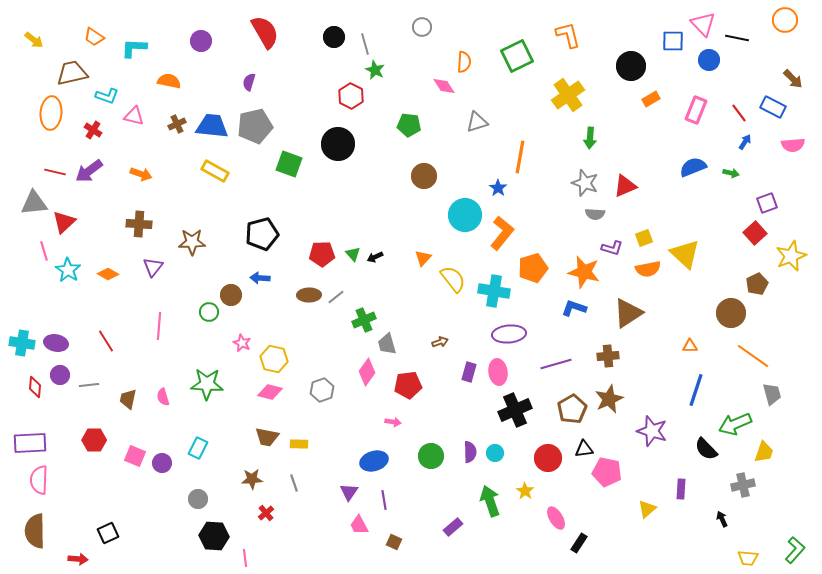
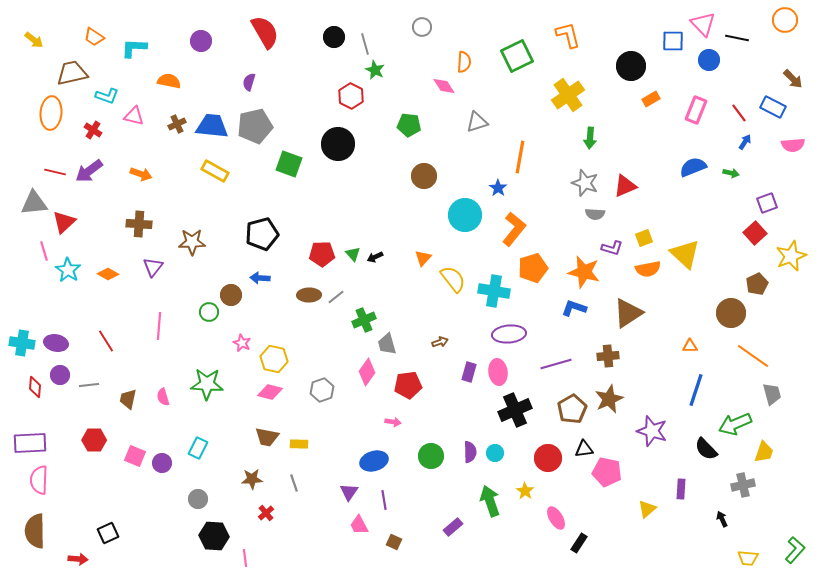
orange L-shape at (502, 233): moved 12 px right, 4 px up
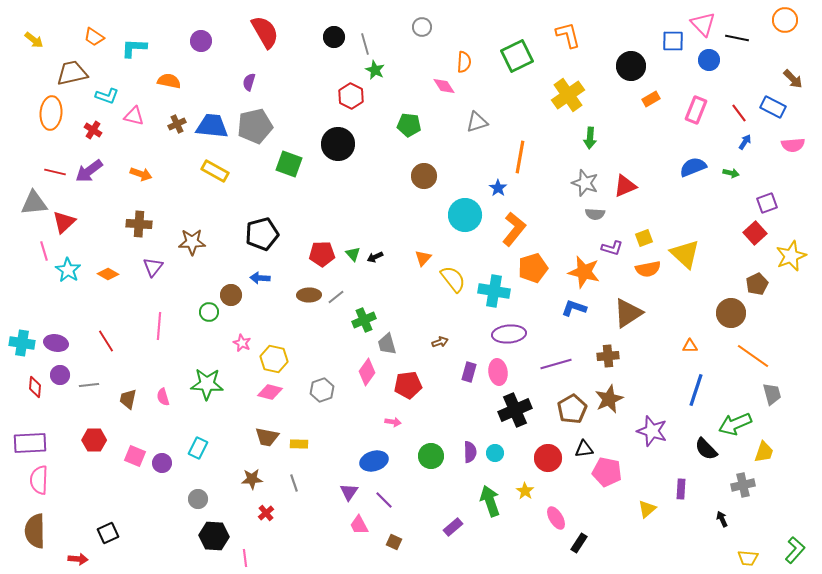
purple line at (384, 500): rotated 36 degrees counterclockwise
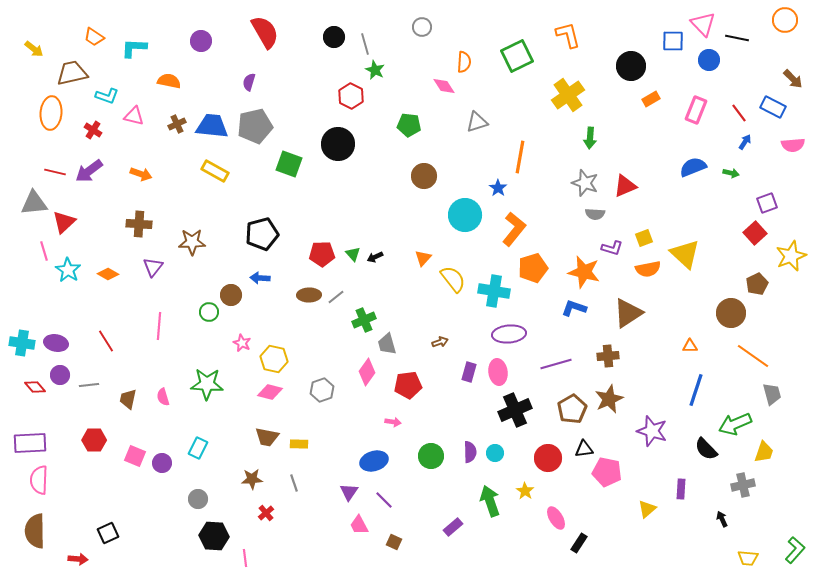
yellow arrow at (34, 40): moved 9 px down
red diamond at (35, 387): rotated 45 degrees counterclockwise
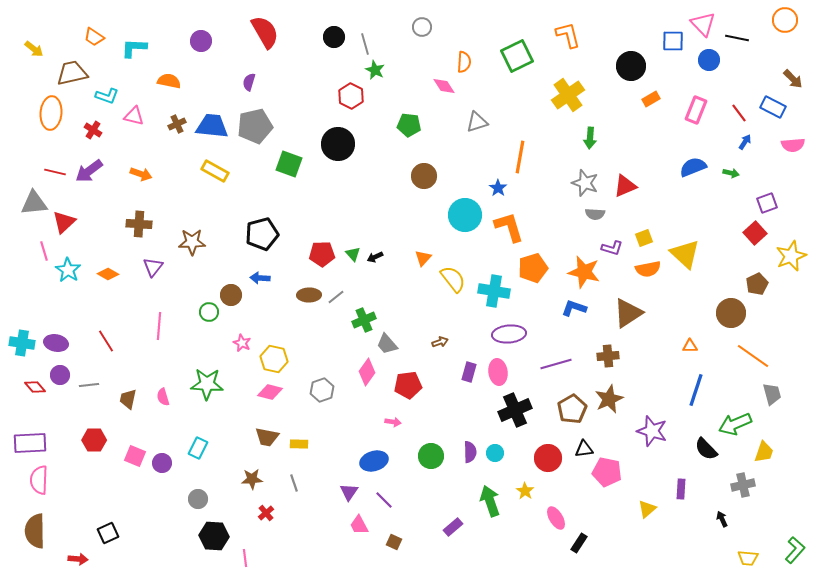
orange L-shape at (514, 229): moved 5 px left, 2 px up; rotated 56 degrees counterclockwise
gray trapezoid at (387, 344): rotated 25 degrees counterclockwise
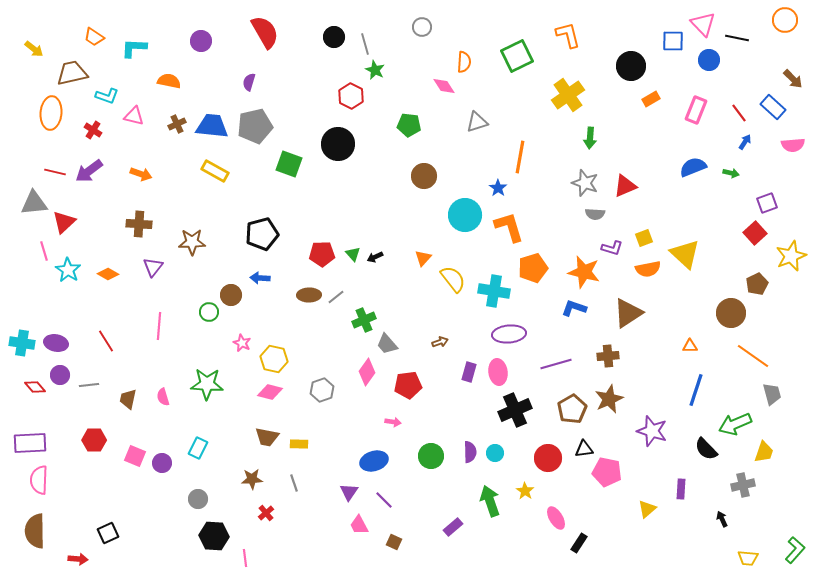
blue rectangle at (773, 107): rotated 15 degrees clockwise
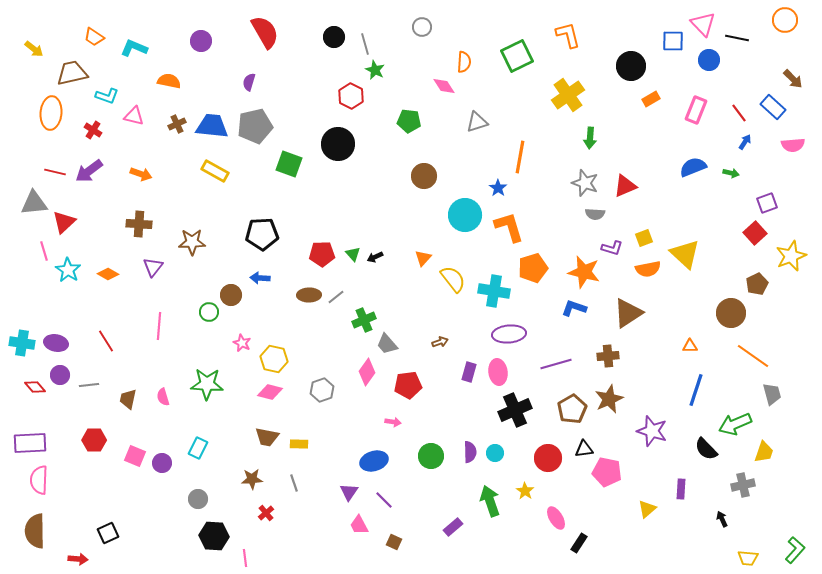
cyan L-shape at (134, 48): rotated 20 degrees clockwise
green pentagon at (409, 125): moved 4 px up
black pentagon at (262, 234): rotated 12 degrees clockwise
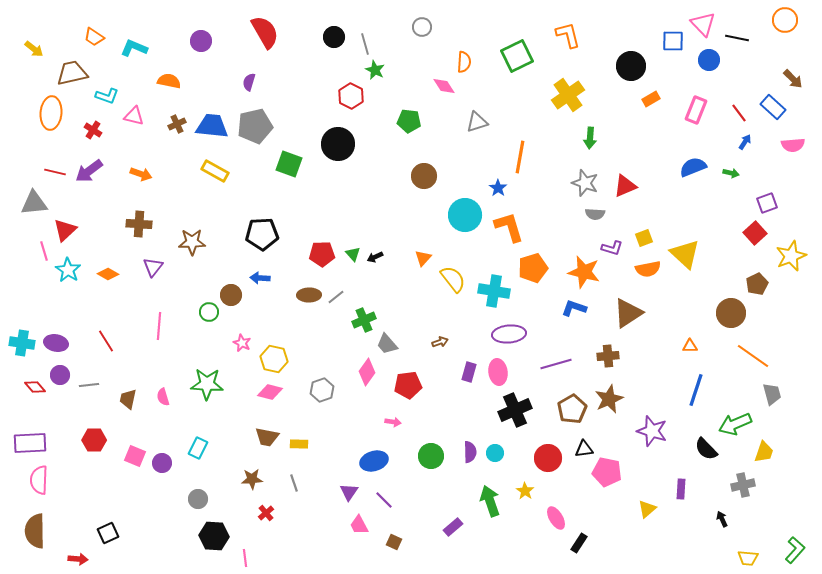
red triangle at (64, 222): moved 1 px right, 8 px down
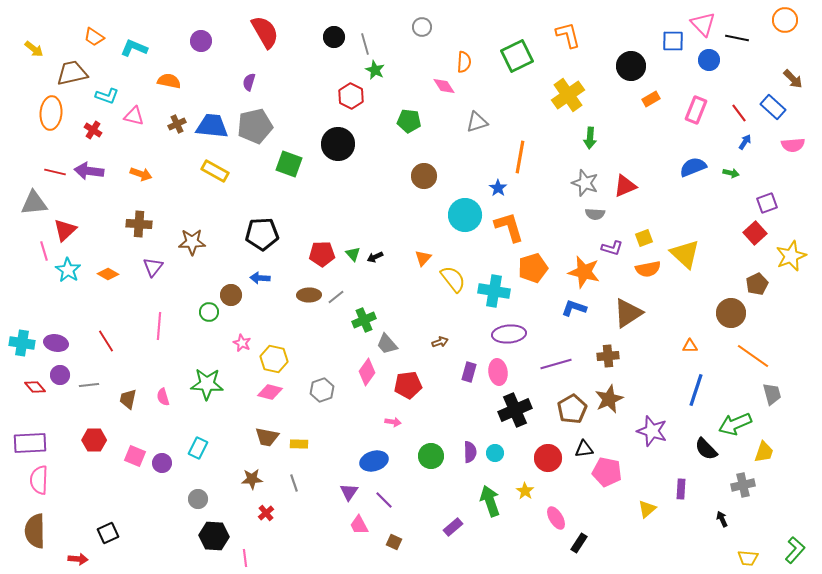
purple arrow at (89, 171): rotated 44 degrees clockwise
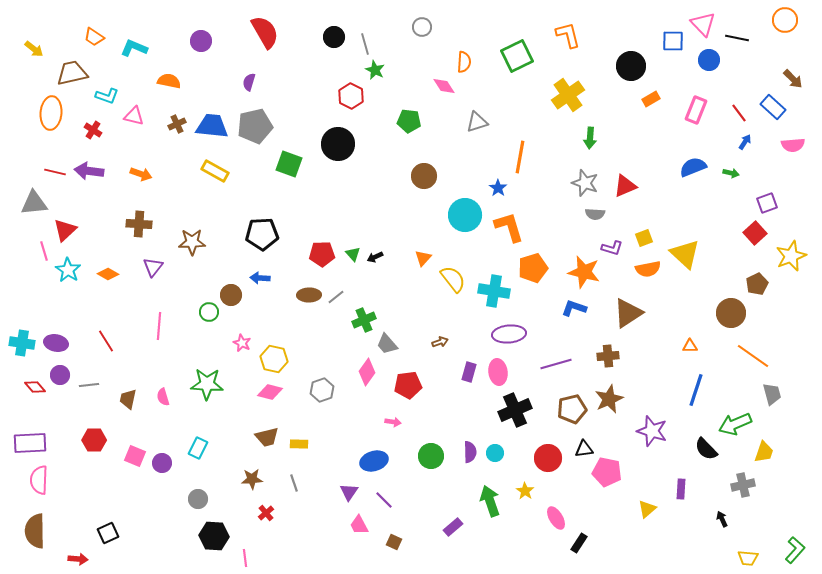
brown pentagon at (572, 409): rotated 16 degrees clockwise
brown trapezoid at (267, 437): rotated 25 degrees counterclockwise
